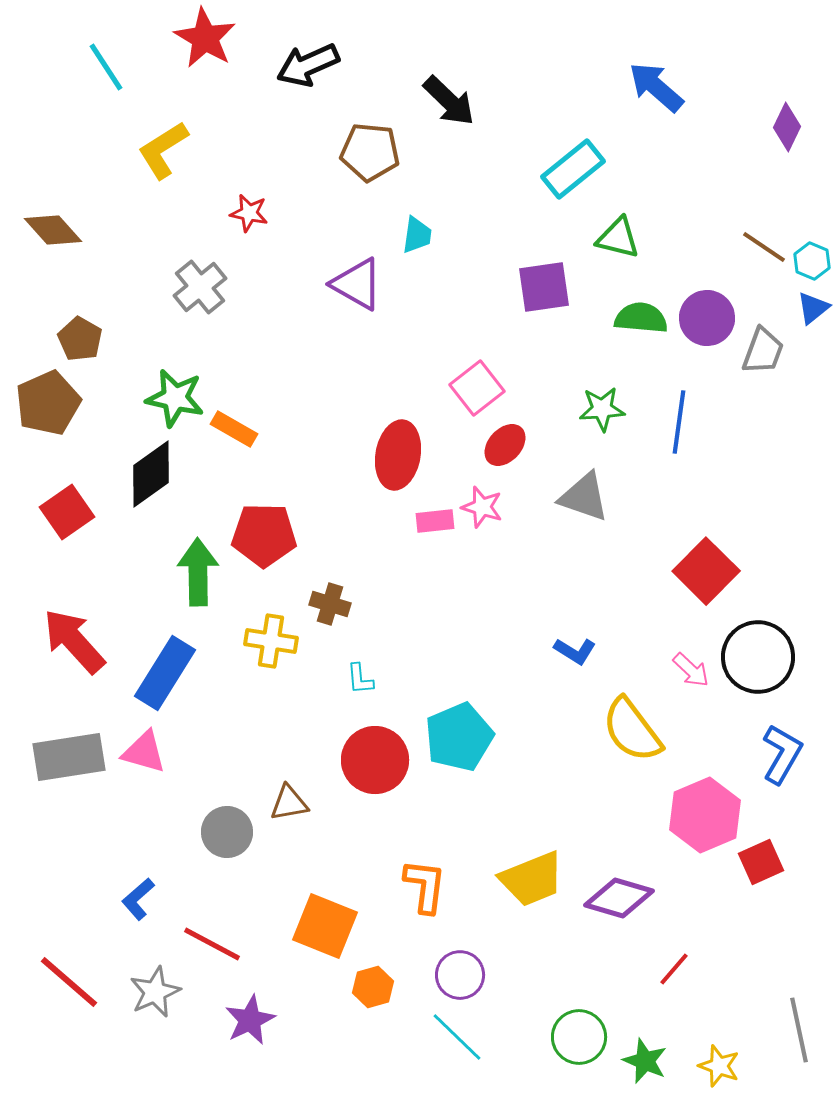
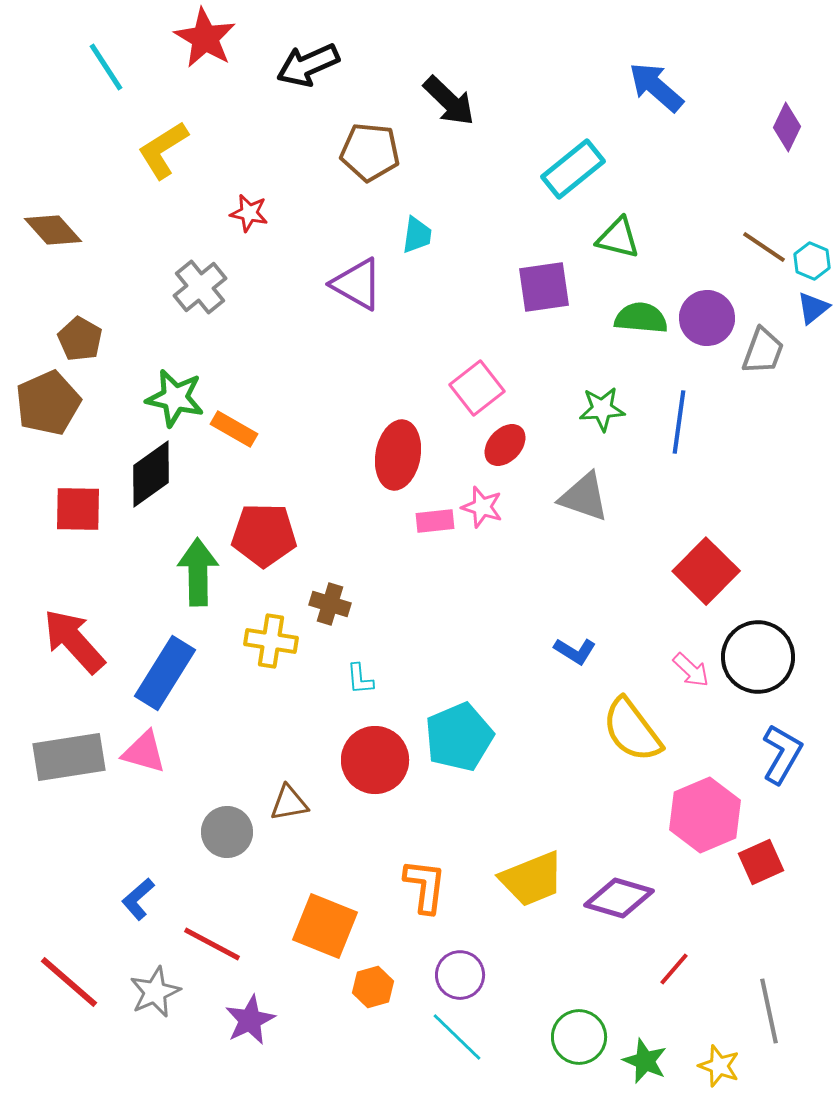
red square at (67, 512): moved 11 px right, 3 px up; rotated 36 degrees clockwise
gray line at (799, 1030): moved 30 px left, 19 px up
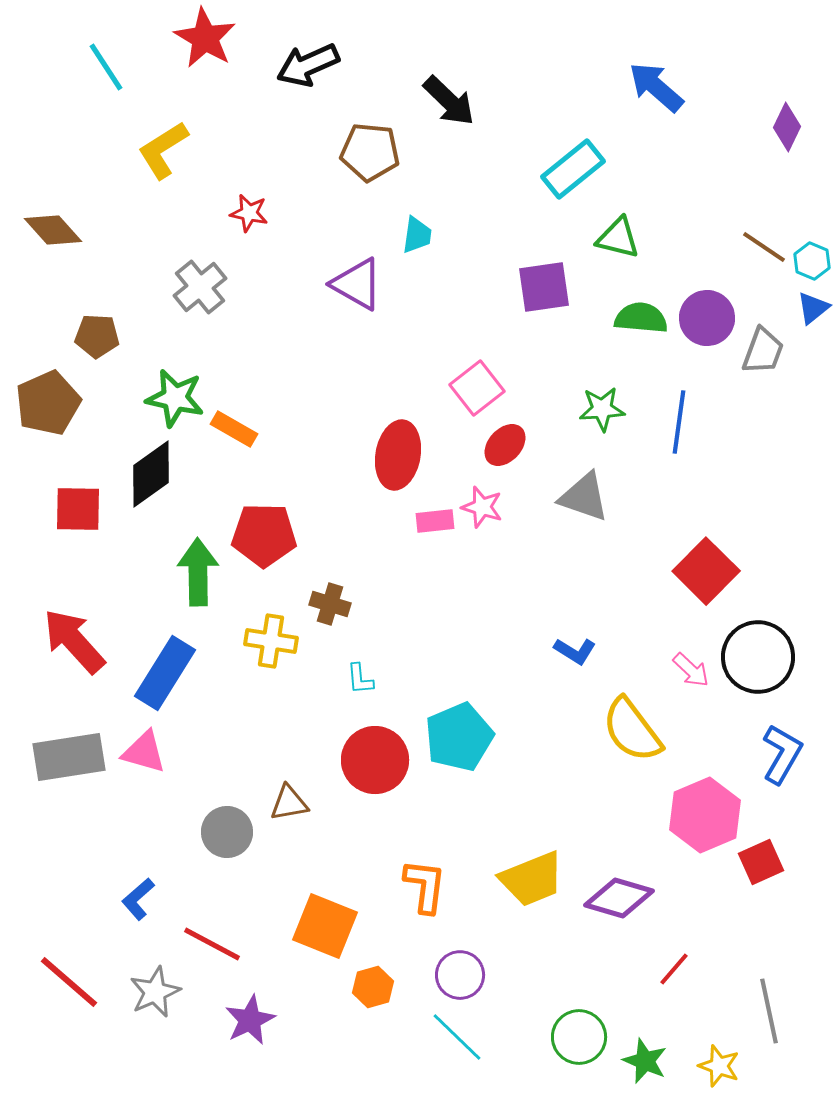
brown pentagon at (80, 339): moved 17 px right, 3 px up; rotated 27 degrees counterclockwise
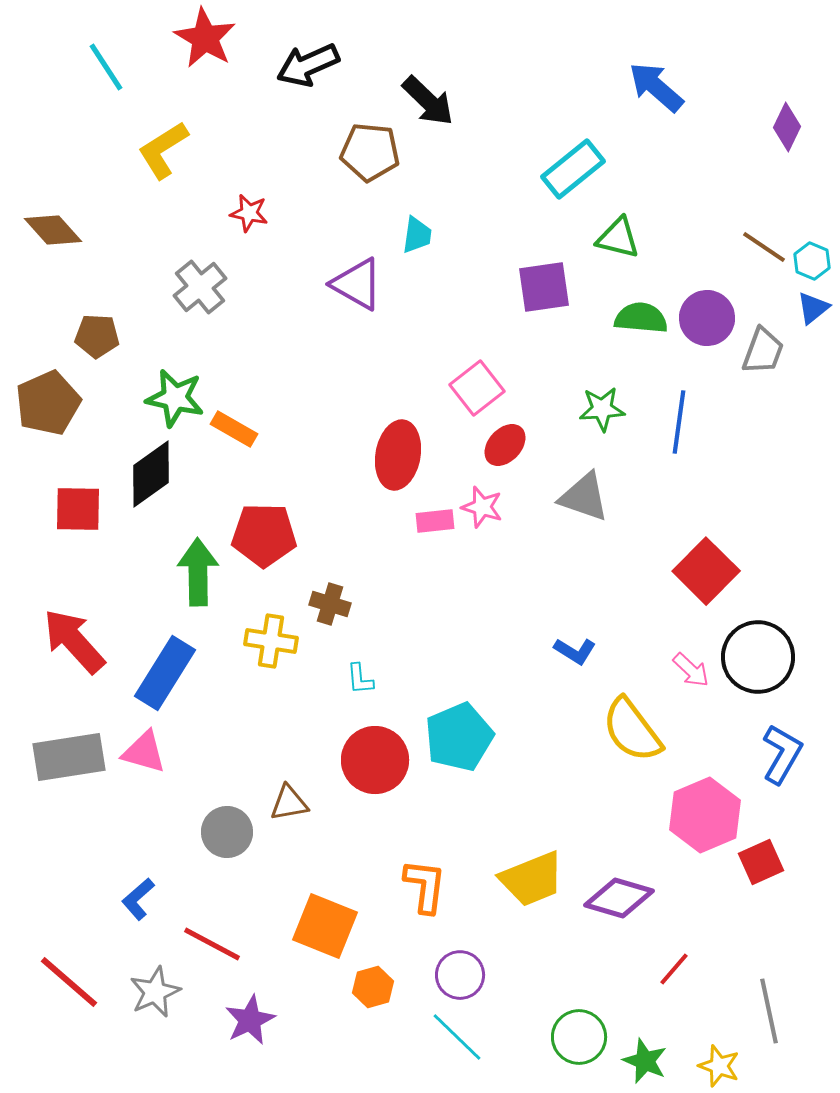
black arrow at (449, 101): moved 21 px left
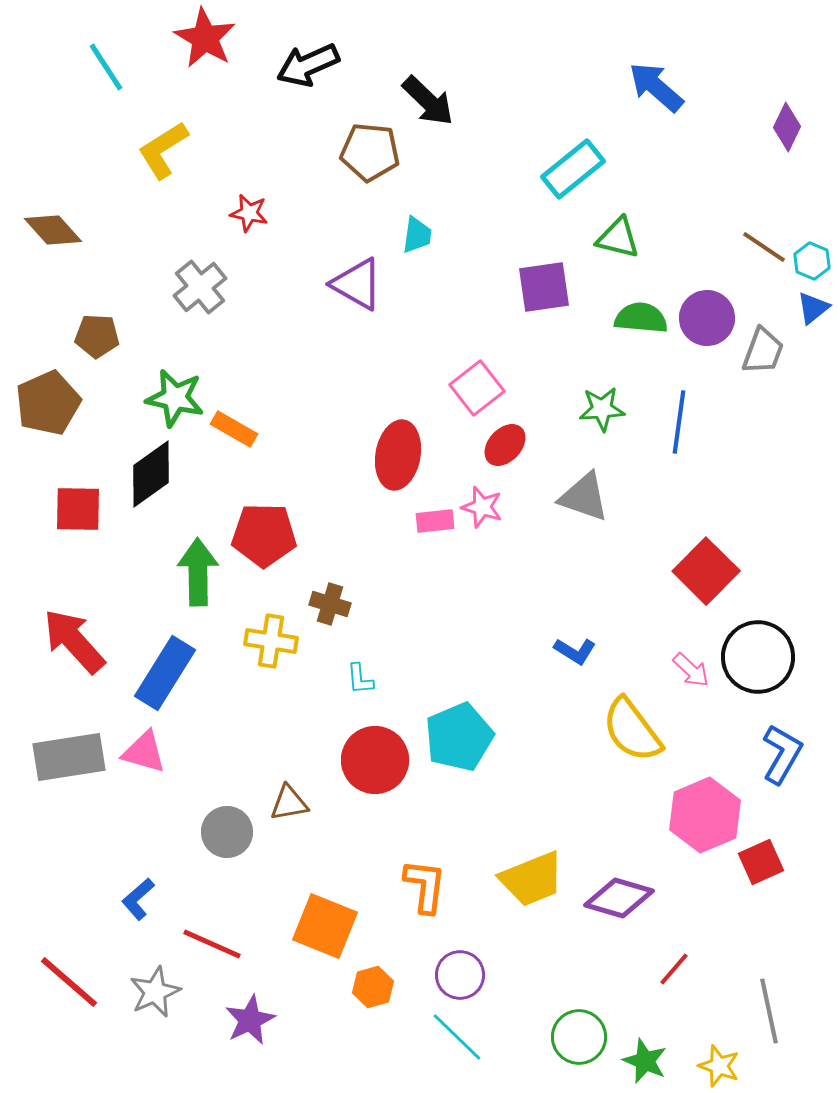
red line at (212, 944): rotated 4 degrees counterclockwise
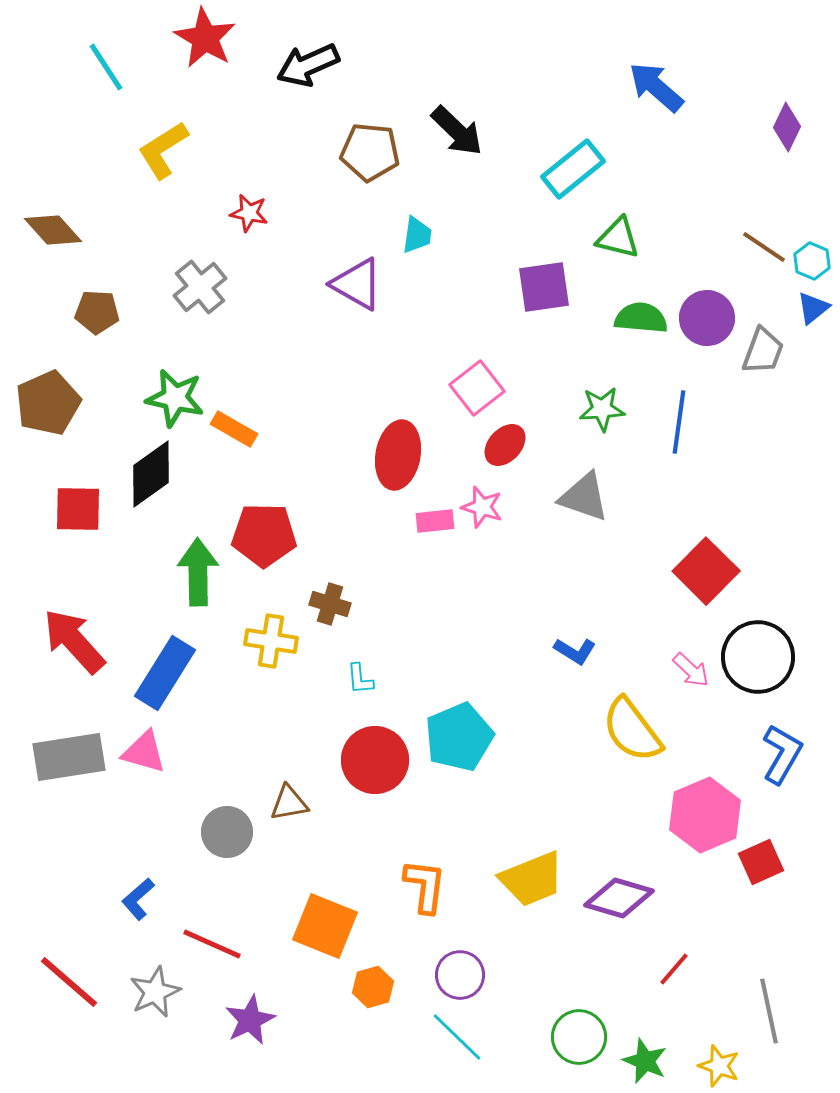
black arrow at (428, 101): moved 29 px right, 30 px down
brown pentagon at (97, 336): moved 24 px up
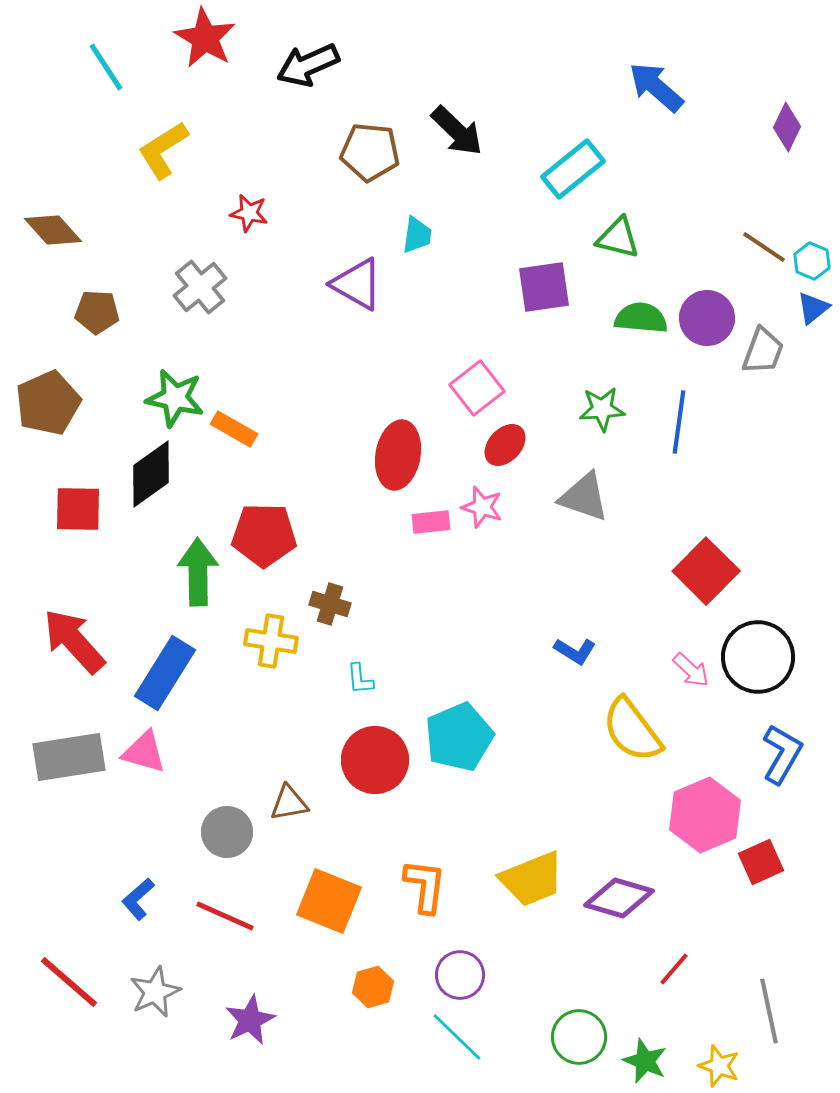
pink rectangle at (435, 521): moved 4 px left, 1 px down
orange square at (325, 926): moved 4 px right, 25 px up
red line at (212, 944): moved 13 px right, 28 px up
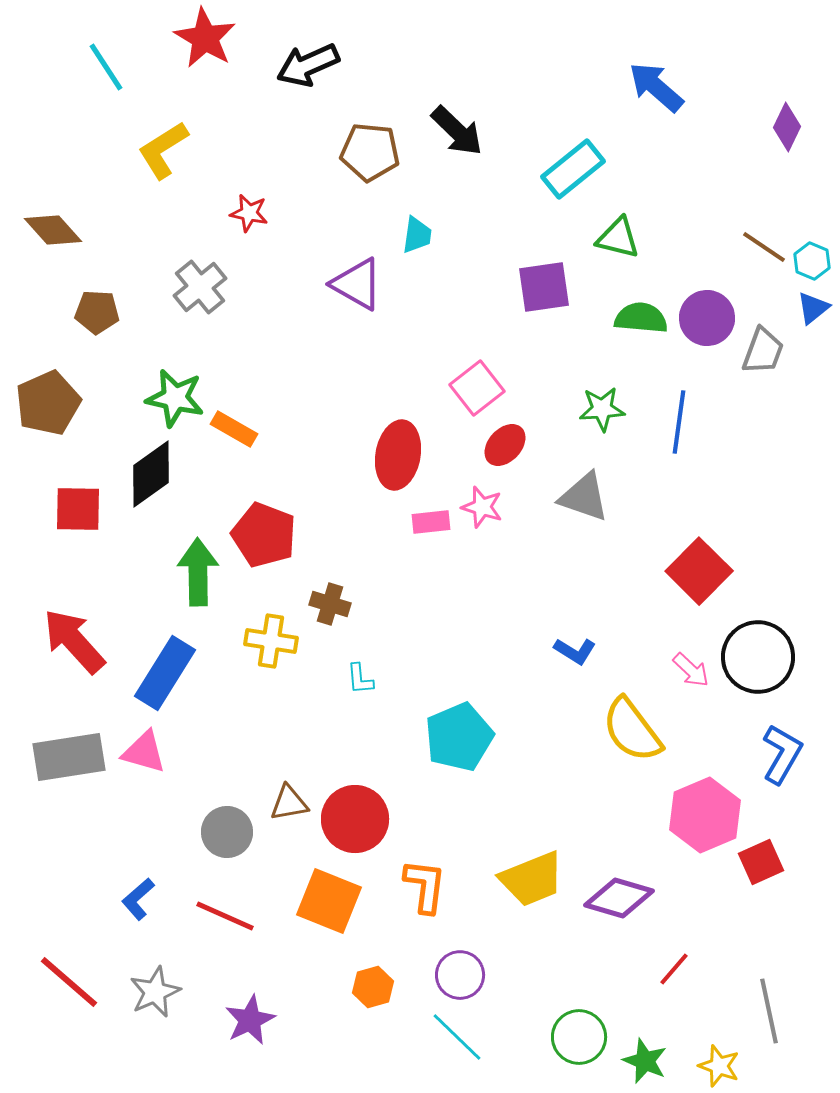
red pentagon at (264, 535): rotated 20 degrees clockwise
red square at (706, 571): moved 7 px left
red circle at (375, 760): moved 20 px left, 59 px down
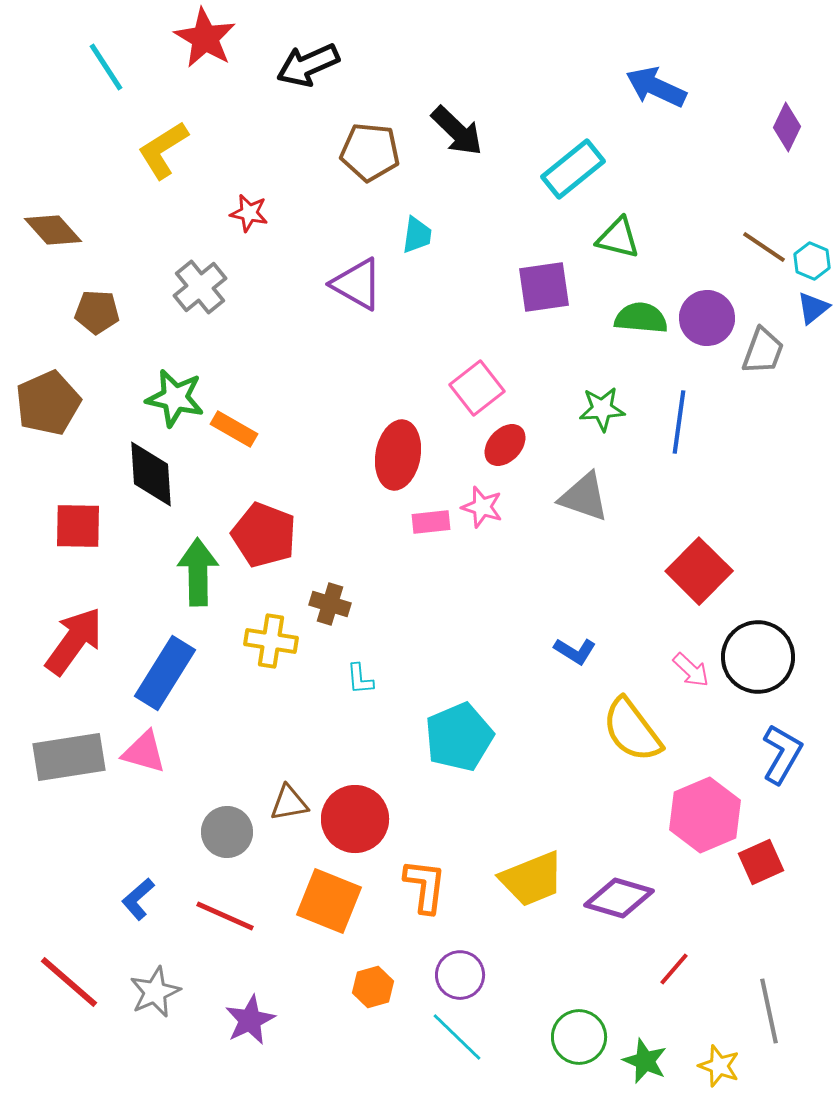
blue arrow at (656, 87): rotated 16 degrees counterclockwise
black diamond at (151, 474): rotated 58 degrees counterclockwise
red square at (78, 509): moved 17 px down
red arrow at (74, 641): rotated 78 degrees clockwise
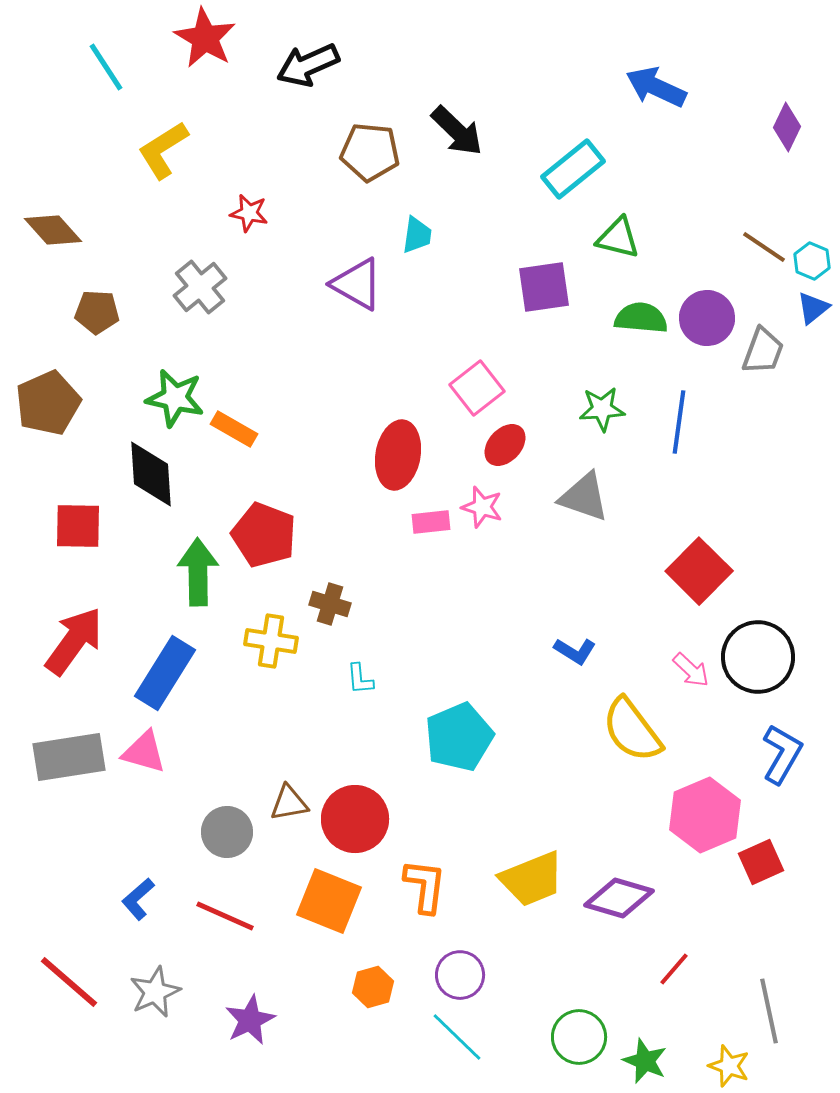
yellow star at (719, 1066): moved 10 px right
